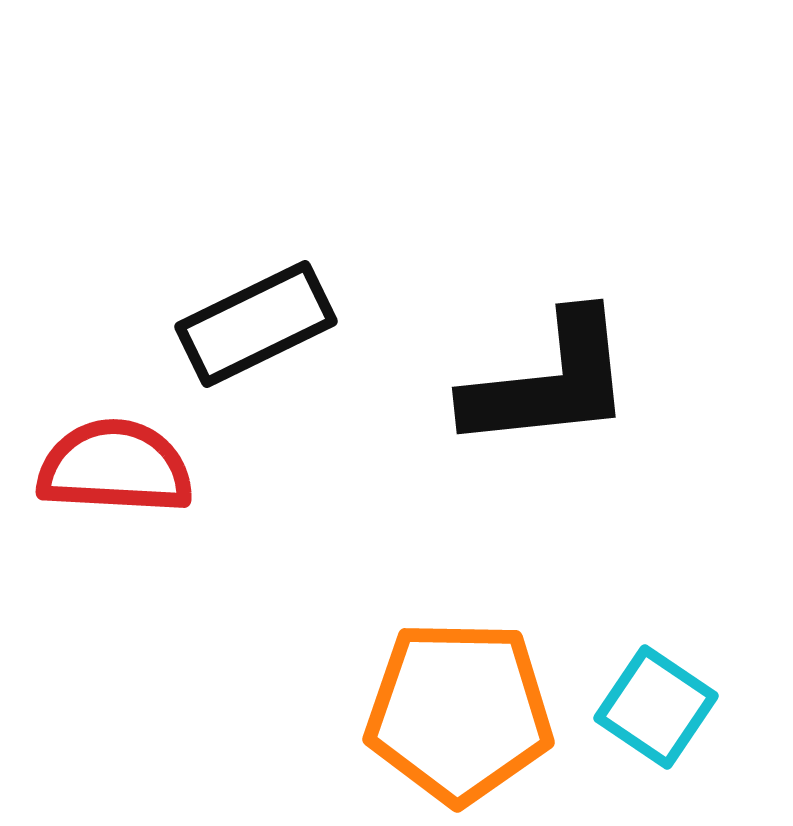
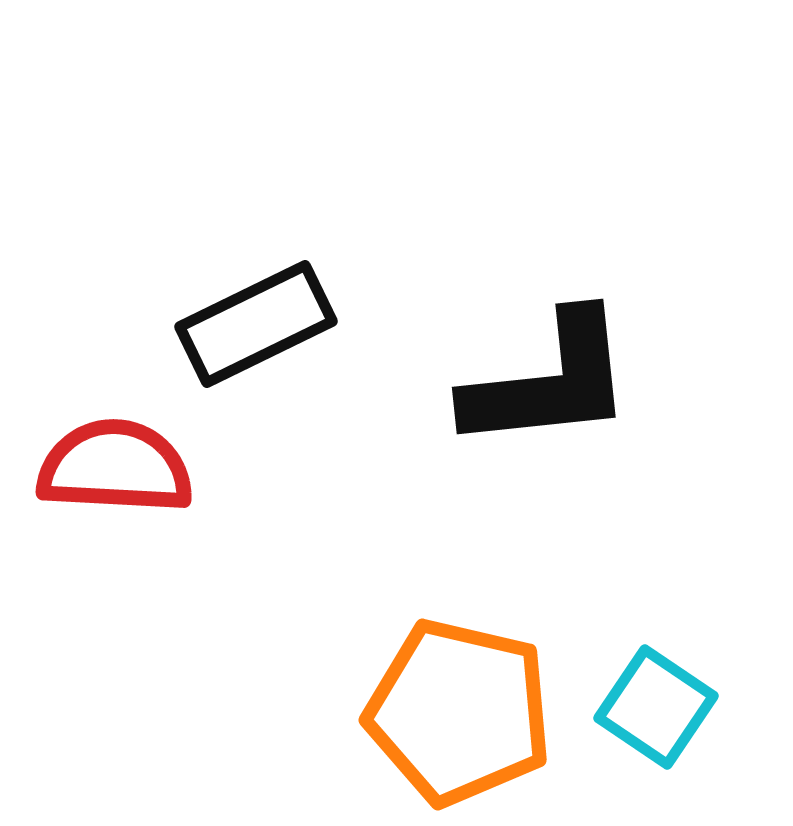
orange pentagon: rotated 12 degrees clockwise
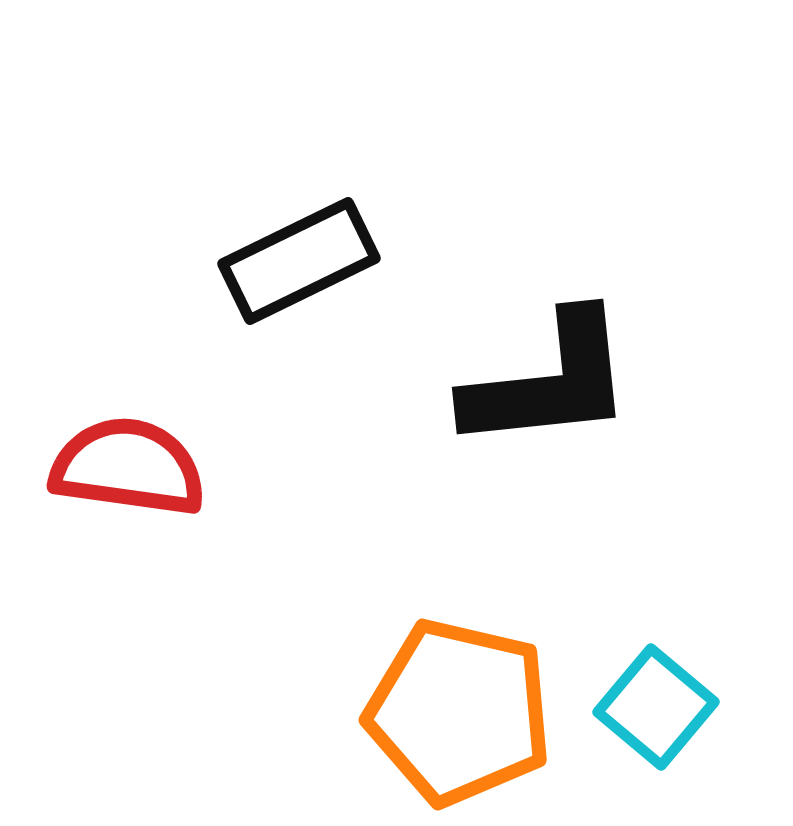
black rectangle: moved 43 px right, 63 px up
red semicircle: moved 13 px right; rotated 5 degrees clockwise
cyan square: rotated 6 degrees clockwise
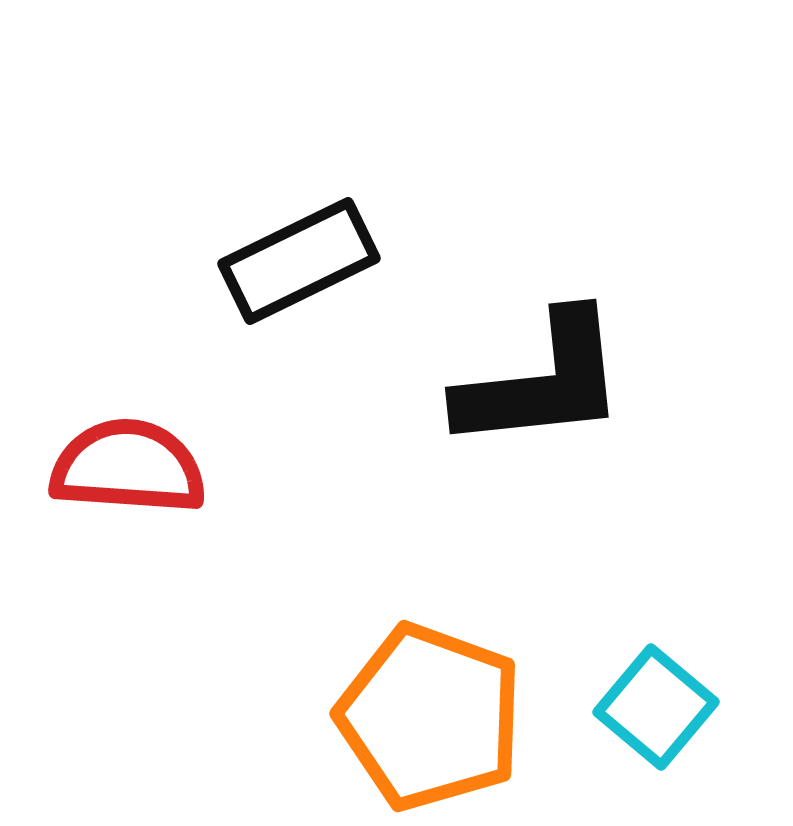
black L-shape: moved 7 px left
red semicircle: rotated 4 degrees counterclockwise
orange pentagon: moved 29 px left, 5 px down; rotated 7 degrees clockwise
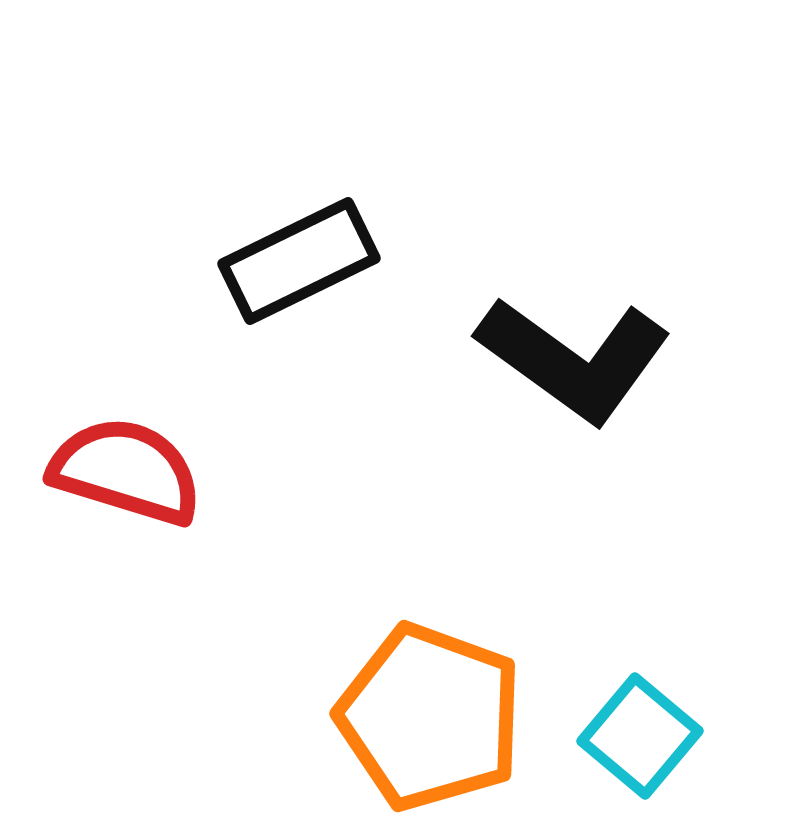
black L-shape: moved 32 px right, 23 px up; rotated 42 degrees clockwise
red semicircle: moved 2 px left, 4 px down; rotated 13 degrees clockwise
cyan square: moved 16 px left, 29 px down
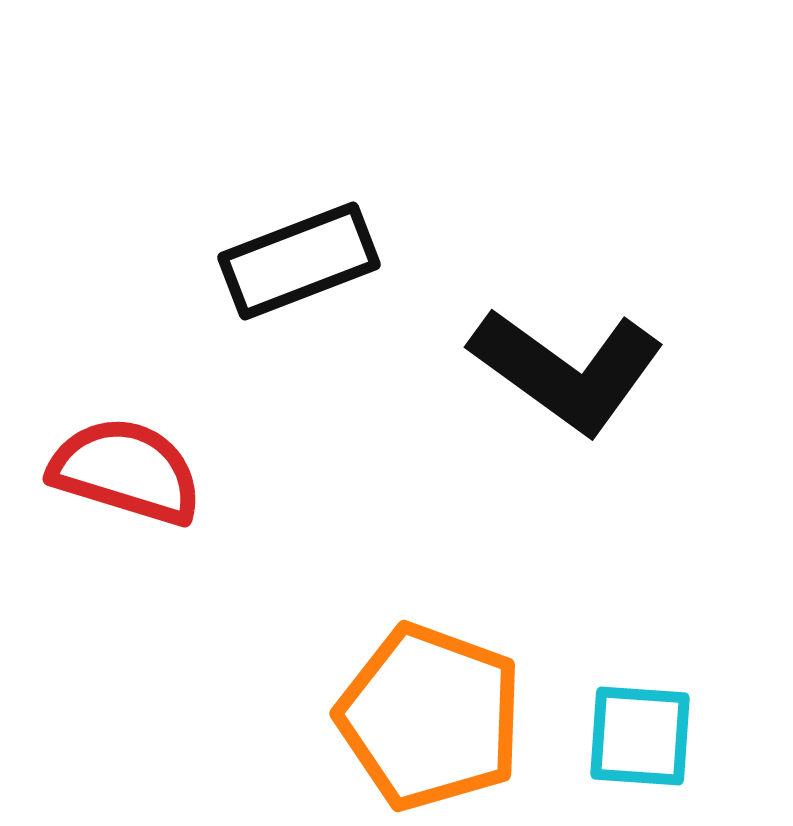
black rectangle: rotated 5 degrees clockwise
black L-shape: moved 7 px left, 11 px down
cyan square: rotated 36 degrees counterclockwise
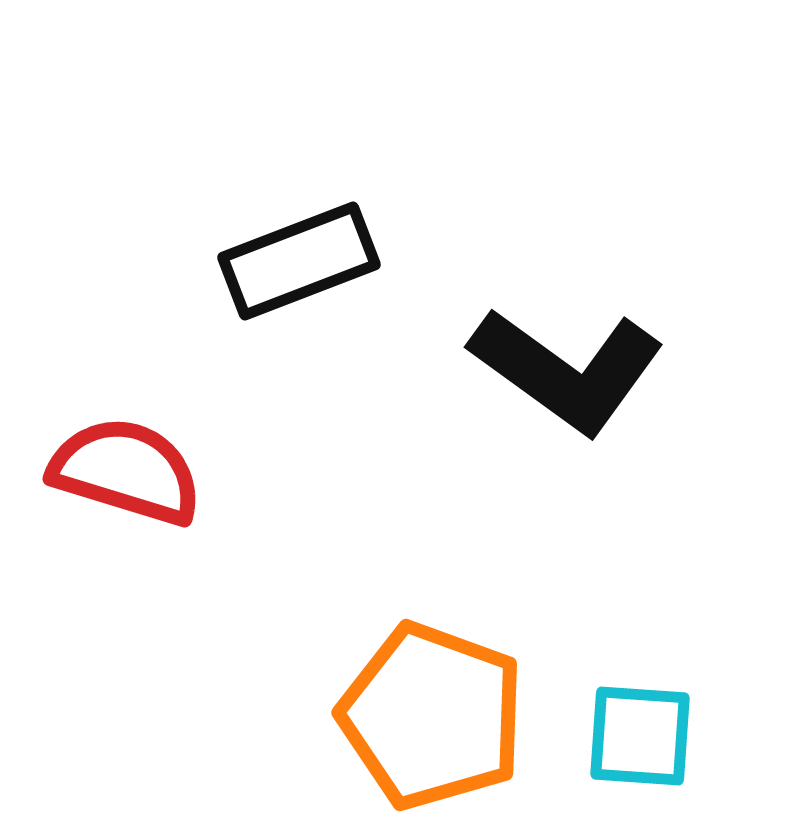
orange pentagon: moved 2 px right, 1 px up
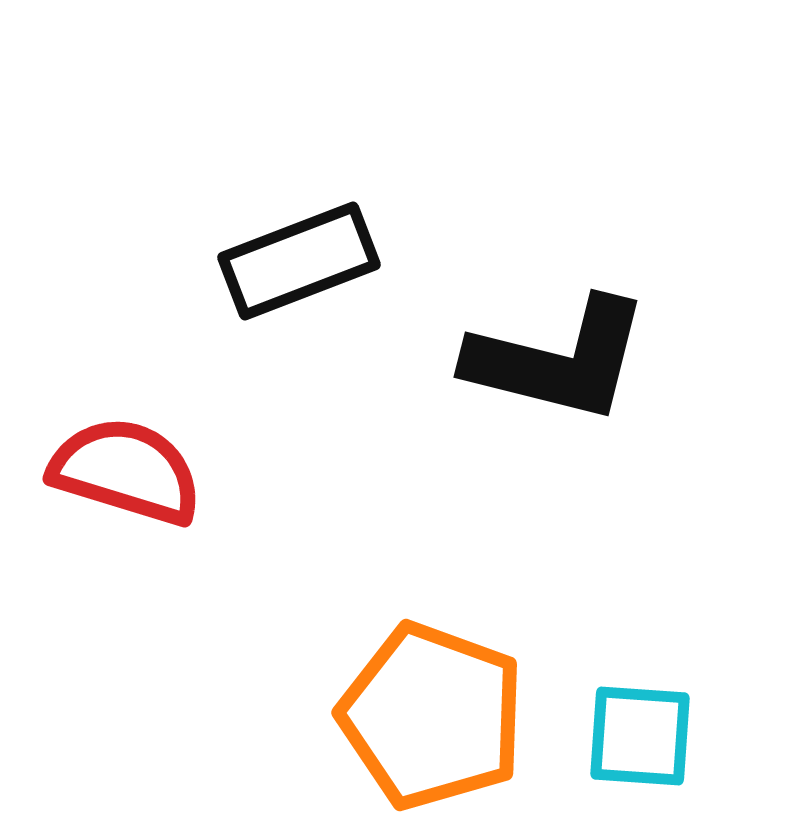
black L-shape: moved 9 px left, 10 px up; rotated 22 degrees counterclockwise
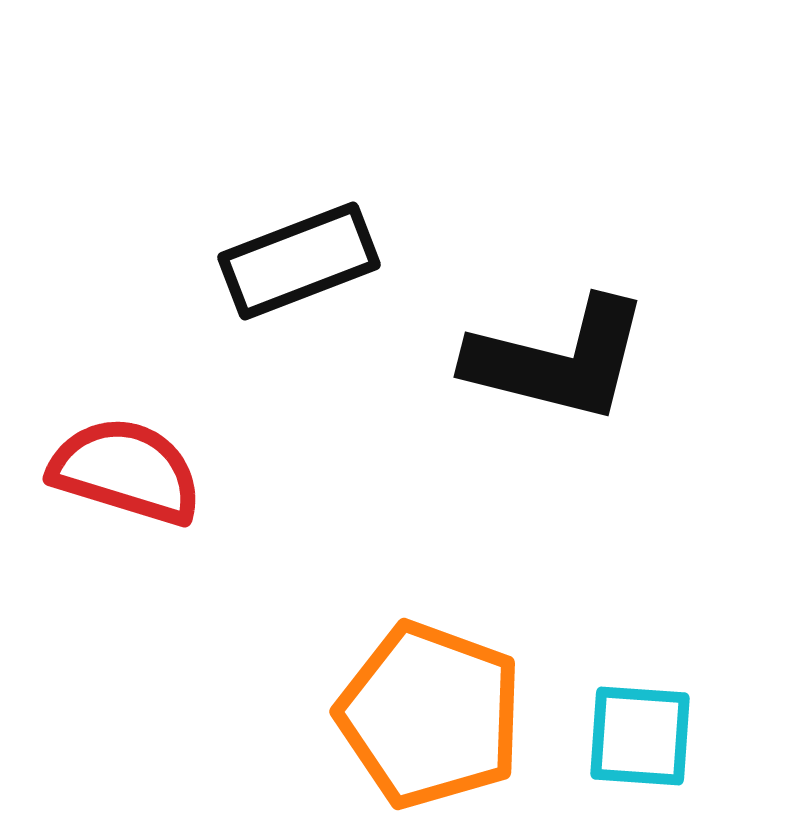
orange pentagon: moved 2 px left, 1 px up
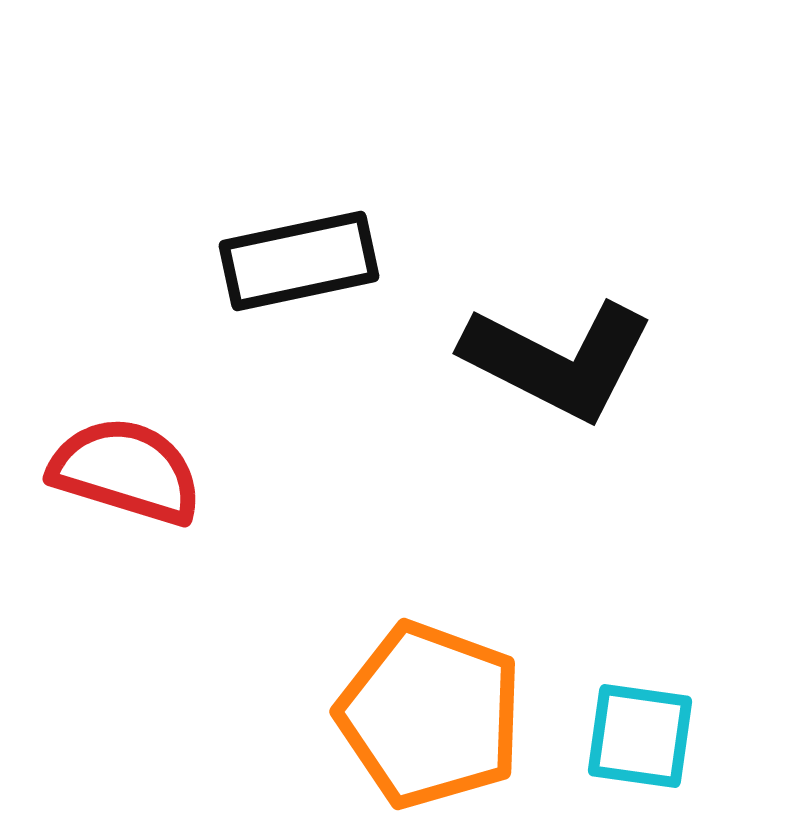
black rectangle: rotated 9 degrees clockwise
black L-shape: rotated 13 degrees clockwise
cyan square: rotated 4 degrees clockwise
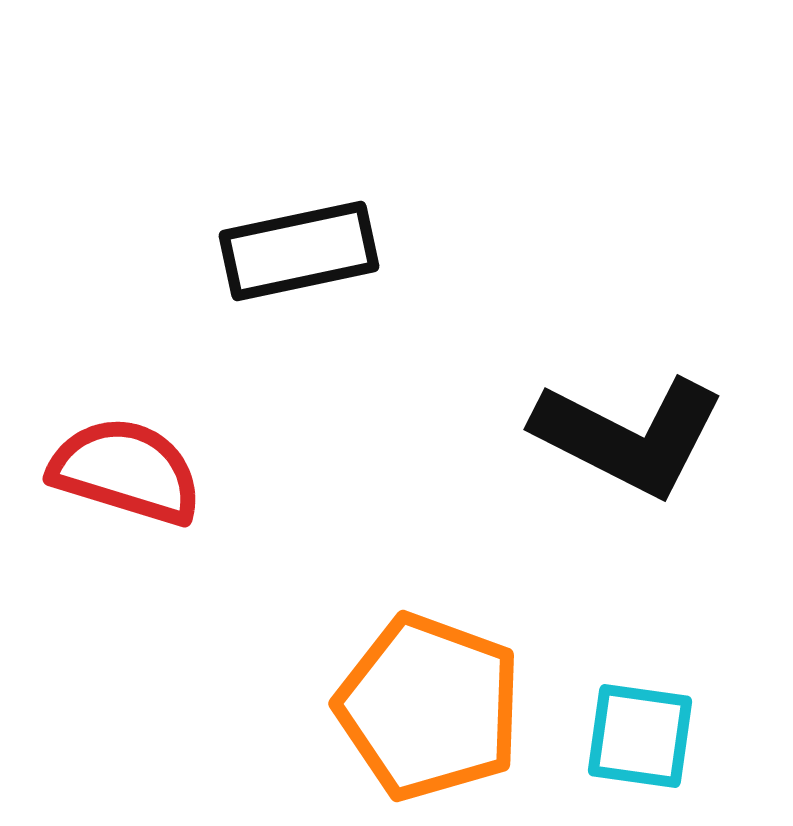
black rectangle: moved 10 px up
black L-shape: moved 71 px right, 76 px down
orange pentagon: moved 1 px left, 8 px up
